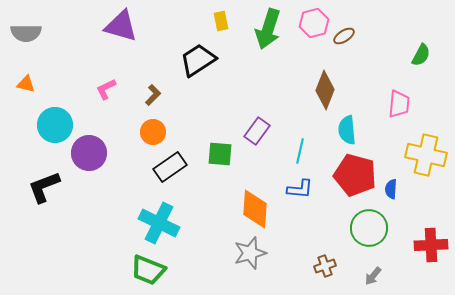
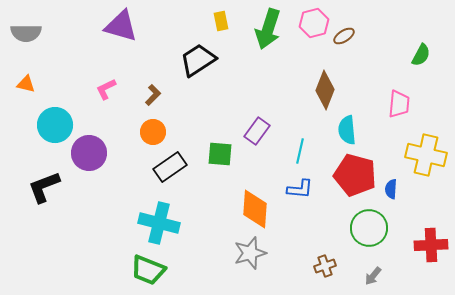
cyan cross: rotated 12 degrees counterclockwise
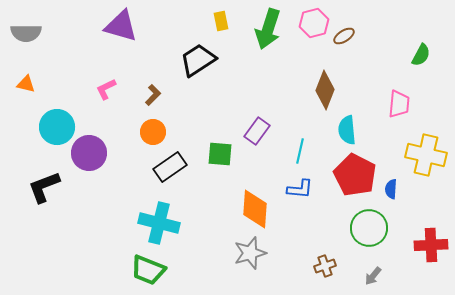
cyan circle: moved 2 px right, 2 px down
red pentagon: rotated 12 degrees clockwise
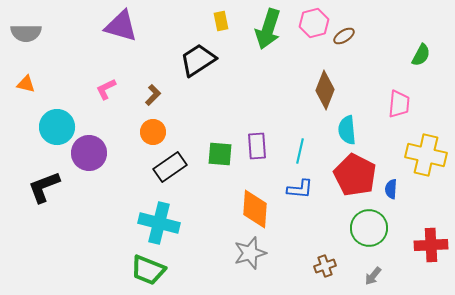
purple rectangle: moved 15 px down; rotated 40 degrees counterclockwise
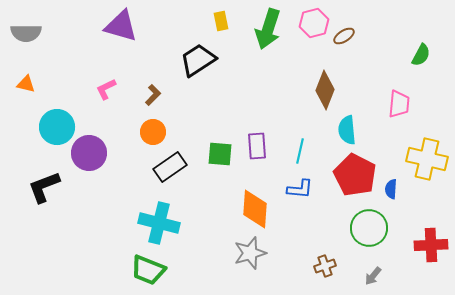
yellow cross: moved 1 px right, 4 px down
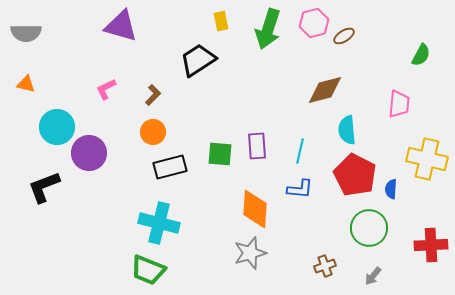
brown diamond: rotated 54 degrees clockwise
black rectangle: rotated 20 degrees clockwise
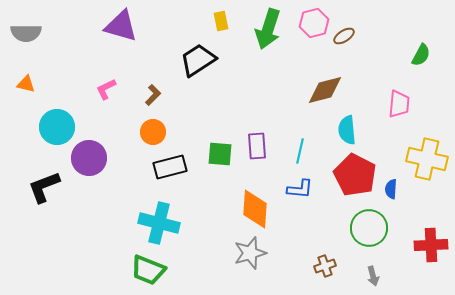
purple circle: moved 5 px down
gray arrow: rotated 54 degrees counterclockwise
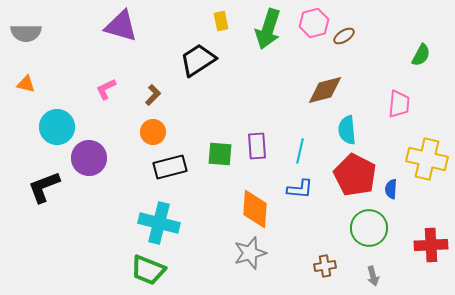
brown cross: rotated 10 degrees clockwise
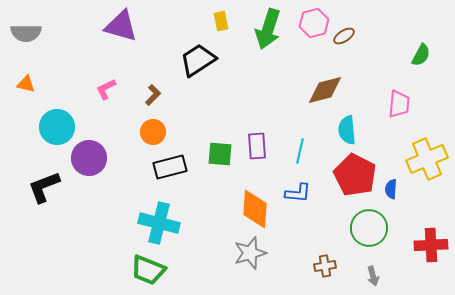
yellow cross: rotated 36 degrees counterclockwise
blue L-shape: moved 2 px left, 4 px down
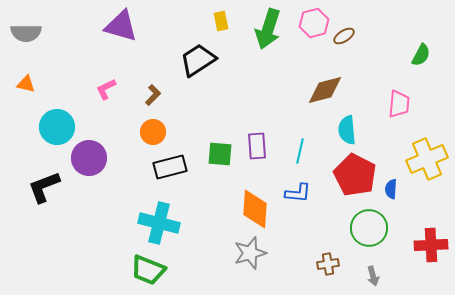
brown cross: moved 3 px right, 2 px up
